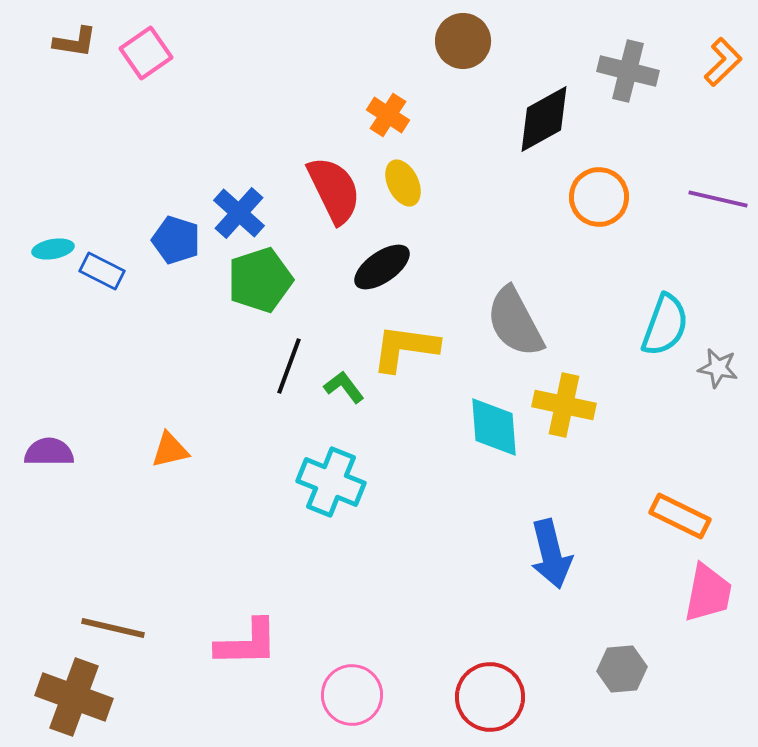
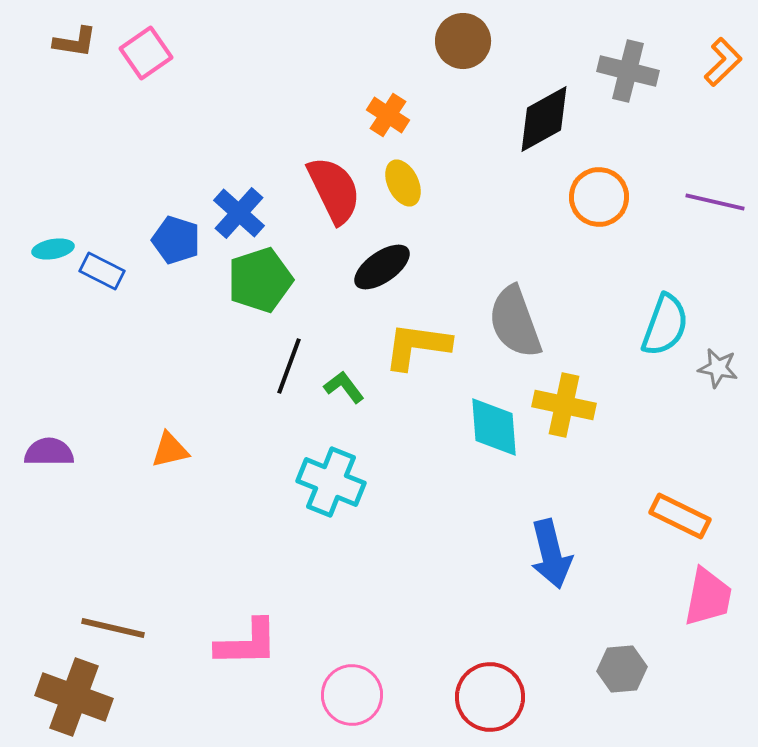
purple line: moved 3 px left, 3 px down
gray semicircle: rotated 8 degrees clockwise
yellow L-shape: moved 12 px right, 2 px up
pink trapezoid: moved 4 px down
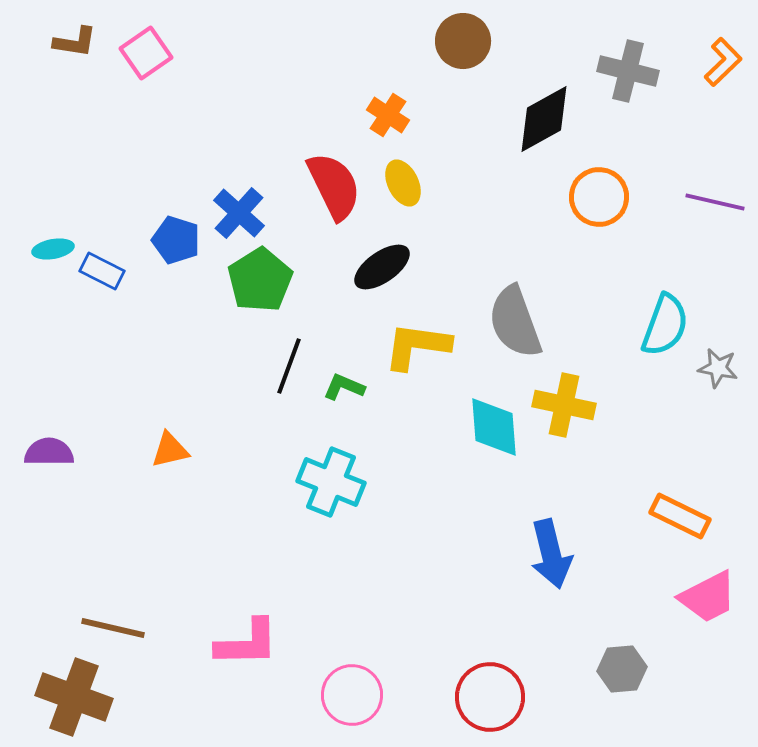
red semicircle: moved 4 px up
green pentagon: rotated 14 degrees counterclockwise
green L-shape: rotated 30 degrees counterclockwise
pink trapezoid: rotated 52 degrees clockwise
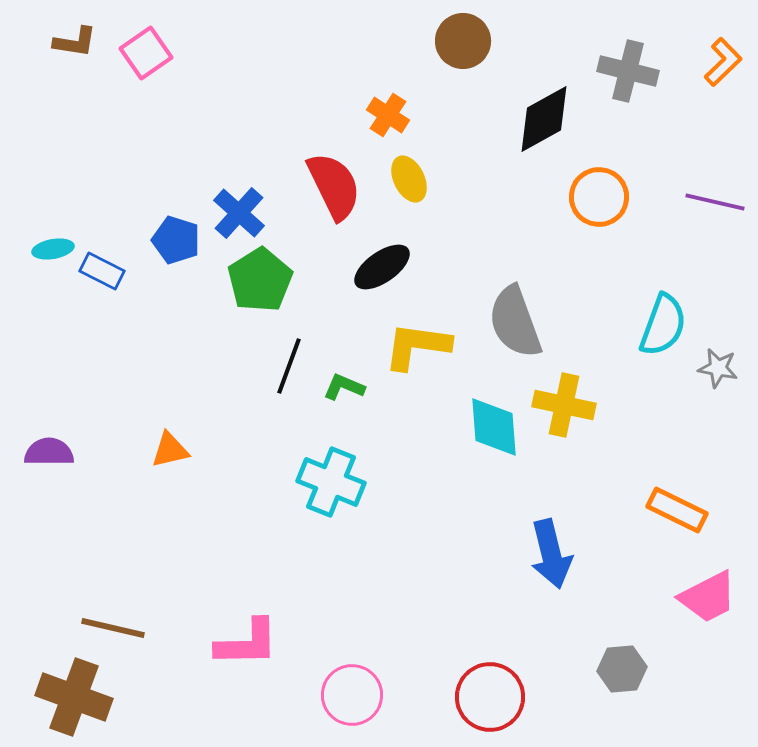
yellow ellipse: moved 6 px right, 4 px up
cyan semicircle: moved 2 px left
orange rectangle: moved 3 px left, 6 px up
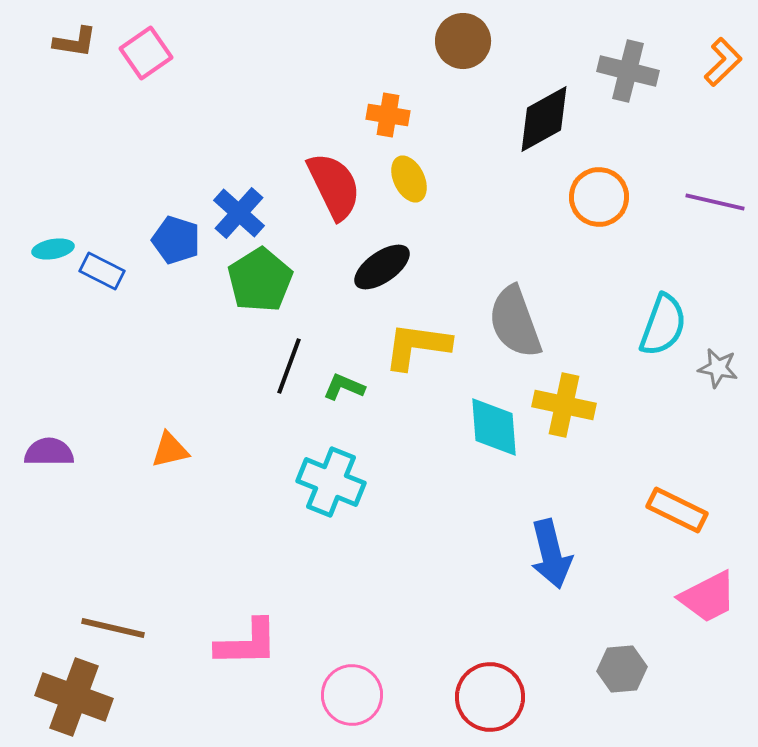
orange cross: rotated 24 degrees counterclockwise
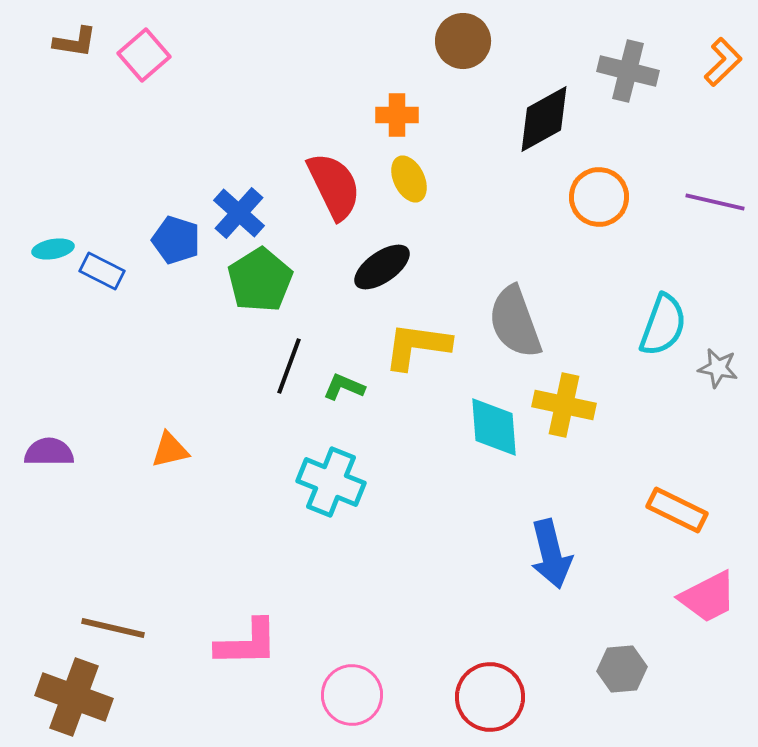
pink square: moved 2 px left, 2 px down; rotated 6 degrees counterclockwise
orange cross: moved 9 px right; rotated 9 degrees counterclockwise
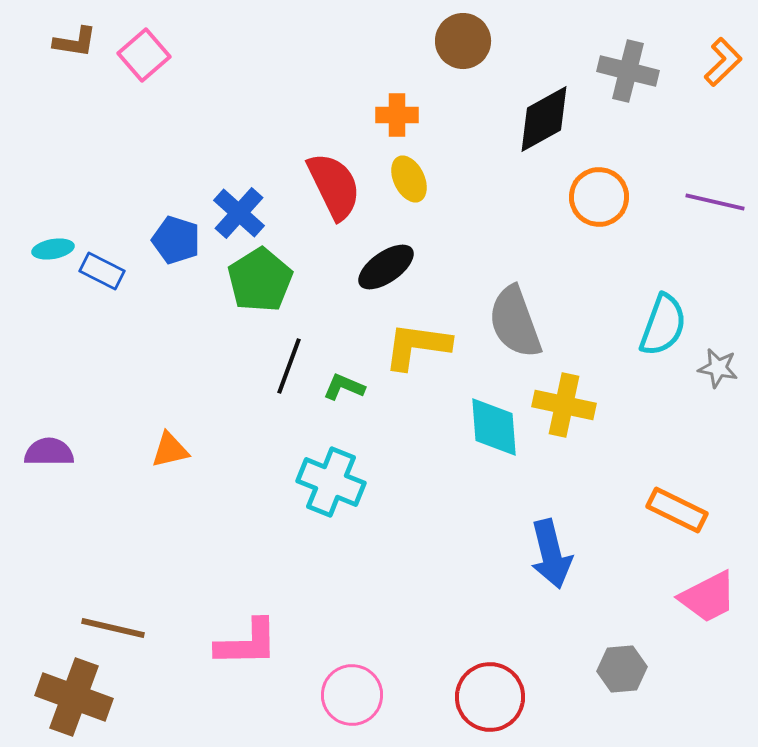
black ellipse: moved 4 px right
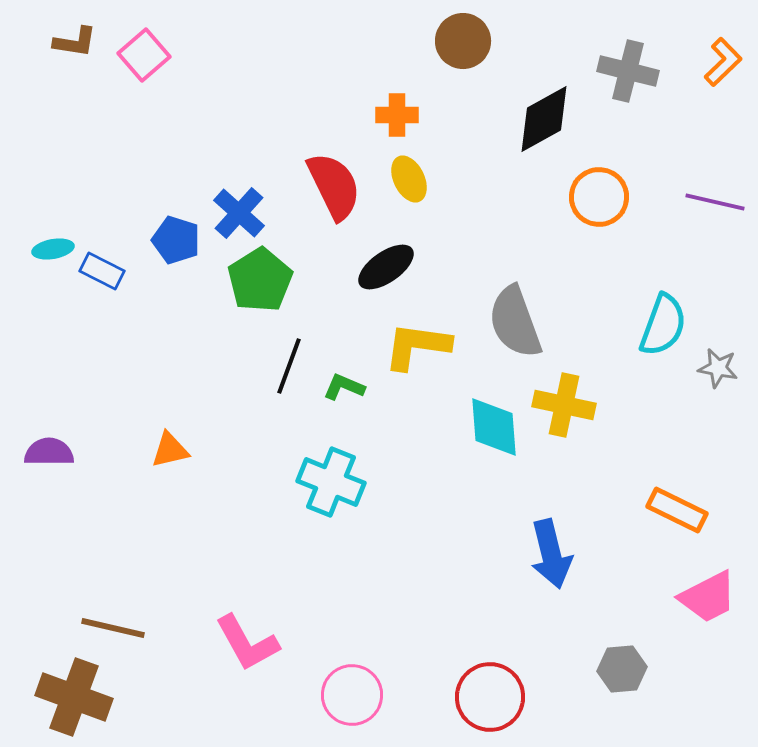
pink L-shape: rotated 62 degrees clockwise
